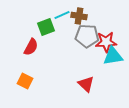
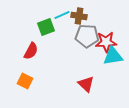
red semicircle: moved 4 px down
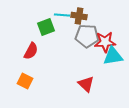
cyan line: rotated 28 degrees clockwise
red star: moved 1 px left
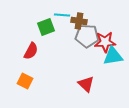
brown cross: moved 5 px down
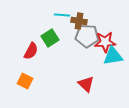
green square: moved 4 px right, 11 px down; rotated 12 degrees counterclockwise
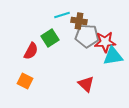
cyan line: rotated 21 degrees counterclockwise
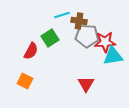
red triangle: rotated 18 degrees clockwise
